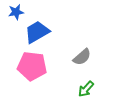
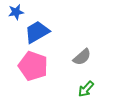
pink pentagon: moved 1 px right; rotated 12 degrees clockwise
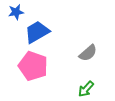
gray semicircle: moved 6 px right, 4 px up
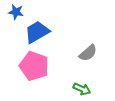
blue star: rotated 21 degrees clockwise
pink pentagon: moved 1 px right
green arrow: moved 4 px left; rotated 108 degrees counterclockwise
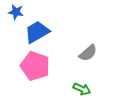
pink pentagon: moved 1 px right
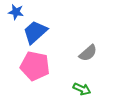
blue trapezoid: moved 2 px left; rotated 12 degrees counterclockwise
pink pentagon: rotated 8 degrees counterclockwise
